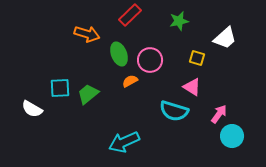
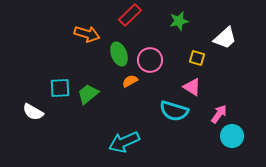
white semicircle: moved 1 px right, 3 px down
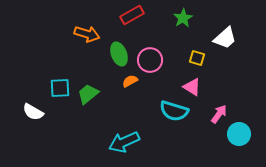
red rectangle: moved 2 px right; rotated 15 degrees clockwise
green star: moved 4 px right, 3 px up; rotated 18 degrees counterclockwise
cyan circle: moved 7 px right, 2 px up
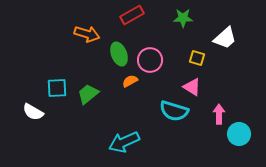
green star: rotated 30 degrees clockwise
cyan square: moved 3 px left
pink arrow: rotated 36 degrees counterclockwise
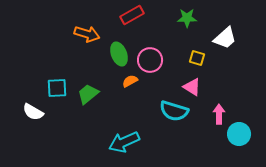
green star: moved 4 px right
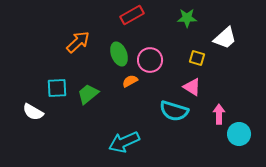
orange arrow: moved 9 px left, 8 px down; rotated 60 degrees counterclockwise
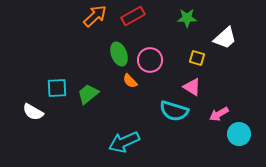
red rectangle: moved 1 px right, 1 px down
orange arrow: moved 17 px right, 26 px up
orange semicircle: rotated 105 degrees counterclockwise
pink arrow: rotated 120 degrees counterclockwise
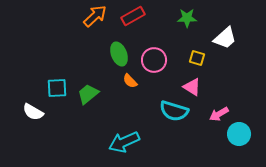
pink circle: moved 4 px right
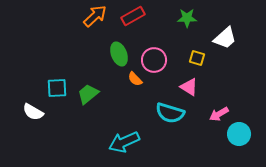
orange semicircle: moved 5 px right, 2 px up
pink triangle: moved 3 px left
cyan semicircle: moved 4 px left, 2 px down
